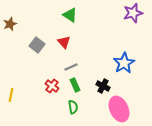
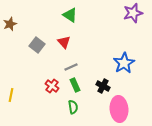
pink ellipse: rotated 20 degrees clockwise
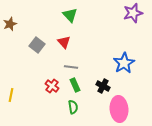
green triangle: rotated 14 degrees clockwise
gray line: rotated 32 degrees clockwise
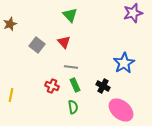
red cross: rotated 16 degrees counterclockwise
pink ellipse: moved 2 px right, 1 px down; rotated 45 degrees counterclockwise
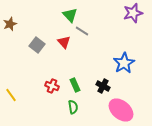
gray line: moved 11 px right, 36 px up; rotated 24 degrees clockwise
yellow line: rotated 48 degrees counterclockwise
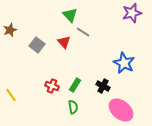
purple star: moved 1 px left
brown star: moved 6 px down
gray line: moved 1 px right, 1 px down
blue star: rotated 15 degrees counterclockwise
green rectangle: rotated 56 degrees clockwise
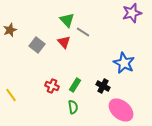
green triangle: moved 3 px left, 5 px down
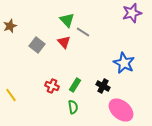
brown star: moved 4 px up
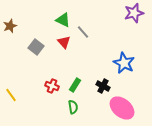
purple star: moved 2 px right
green triangle: moved 4 px left; rotated 21 degrees counterclockwise
gray line: rotated 16 degrees clockwise
gray square: moved 1 px left, 2 px down
pink ellipse: moved 1 px right, 2 px up
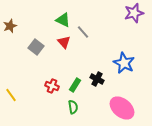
black cross: moved 6 px left, 7 px up
